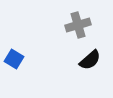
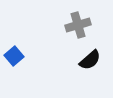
blue square: moved 3 px up; rotated 18 degrees clockwise
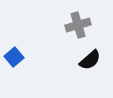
blue square: moved 1 px down
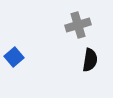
black semicircle: rotated 40 degrees counterclockwise
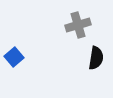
black semicircle: moved 6 px right, 2 px up
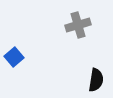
black semicircle: moved 22 px down
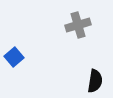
black semicircle: moved 1 px left, 1 px down
